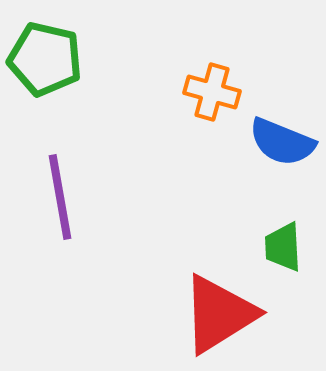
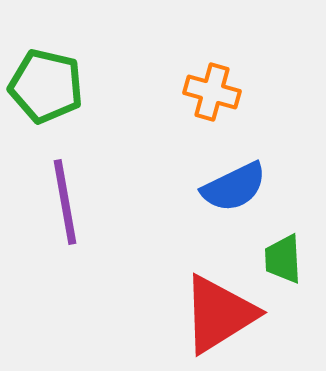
green pentagon: moved 1 px right, 27 px down
blue semicircle: moved 48 px left, 45 px down; rotated 48 degrees counterclockwise
purple line: moved 5 px right, 5 px down
green trapezoid: moved 12 px down
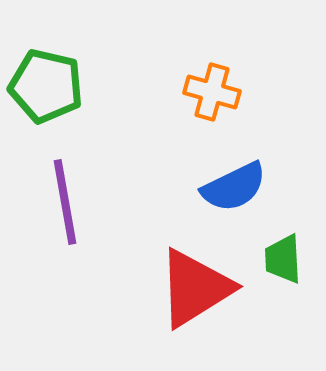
red triangle: moved 24 px left, 26 px up
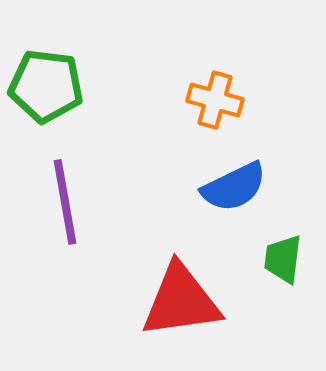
green pentagon: rotated 6 degrees counterclockwise
orange cross: moved 3 px right, 8 px down
green trapezoid: rotated 10 degrees clockwise
red triangle: moved 14 px left, 13 px down; rotated 24 degrees clockwise
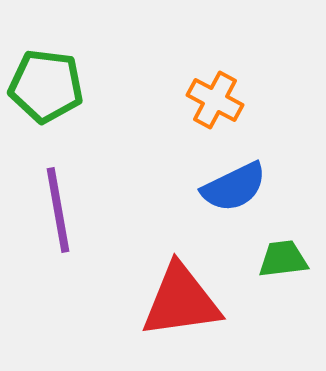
orange cross: rotated 12 degrees clockwise
purple line: moved 7 px left, 8 px down
green trapezoid: rotated 76 degrees clockwise
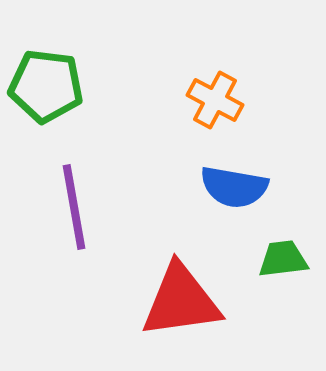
blue semicircle: rotated 36 degrees clockwise
purple line: moved 16 px right, 3 px up
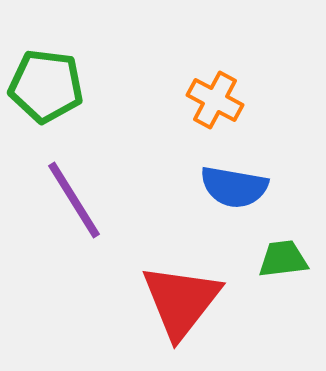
purple line: moved 7 px up; rotated 22 degrees counterclockwise
red triangle: rotated 44 degrees counterclockwise
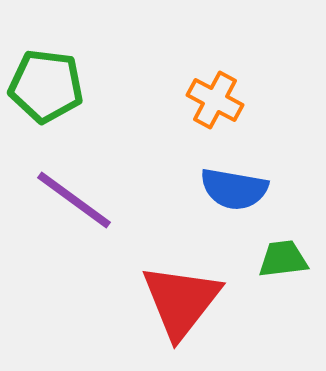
blue semicircle: moved 2 px down
purple line: rotated 22 degrees counterclockwise
